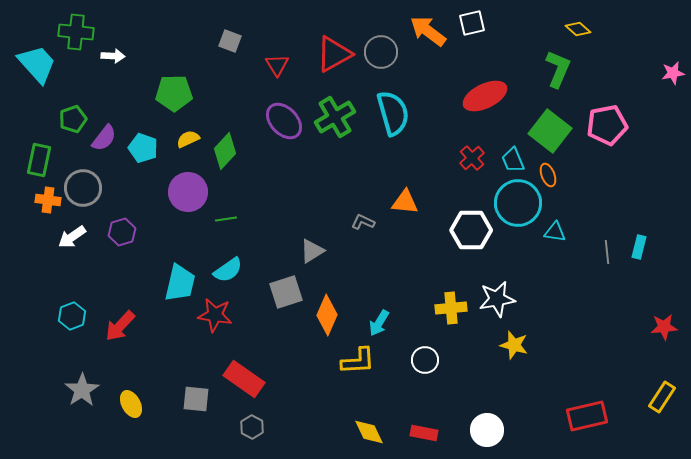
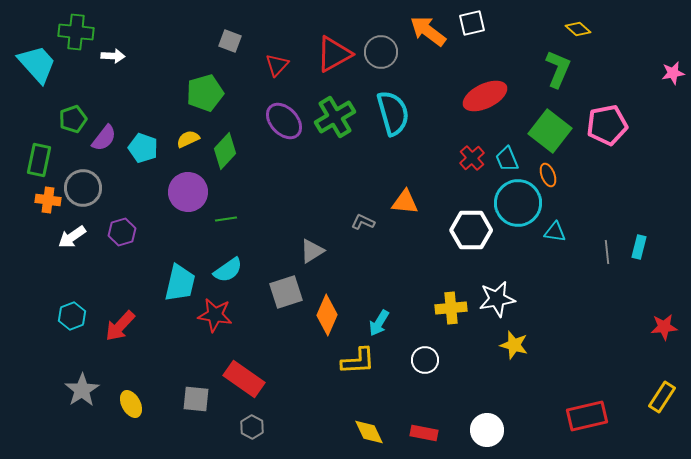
red triangle at (277, 65): rotated 15 degrees clockwise
green pentagon at (174, 93): moved 31 px right; rotated 15 degrees counterclockwise
cyan trapezoid at (513, 160): moved 6 px left, 1 px up
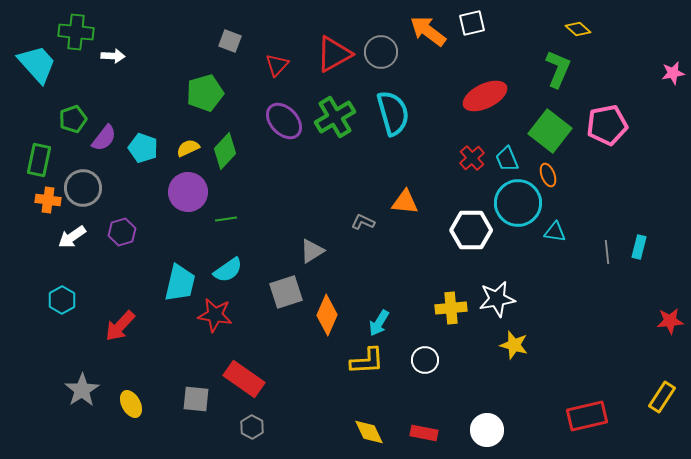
yellow semicircle at (188, 139): moved 9 px down
cyan hexagon at (72, 316): moved 10 px left, 16 px up; rotated 8 degrees counterclockwise
red star at (664, 327): moved 6 px right, 6 px up
yellow L-shape at (358, 361): moved 9 px right
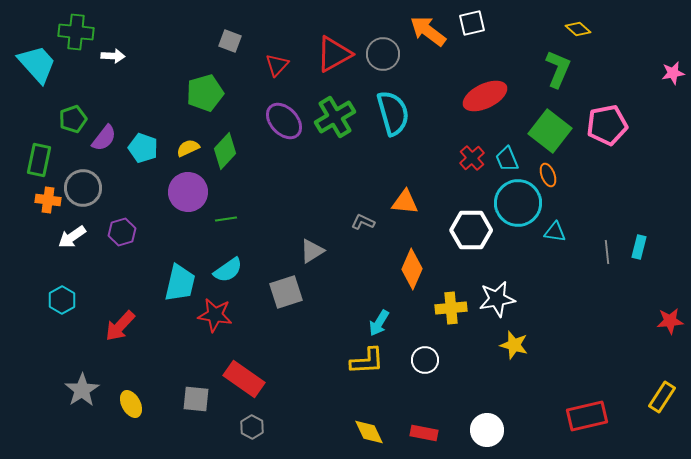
gray circle at (381, 52): moved 2 px right, 2 px down
orange diamond at (327, 315): moved 85 px right, 46 px up
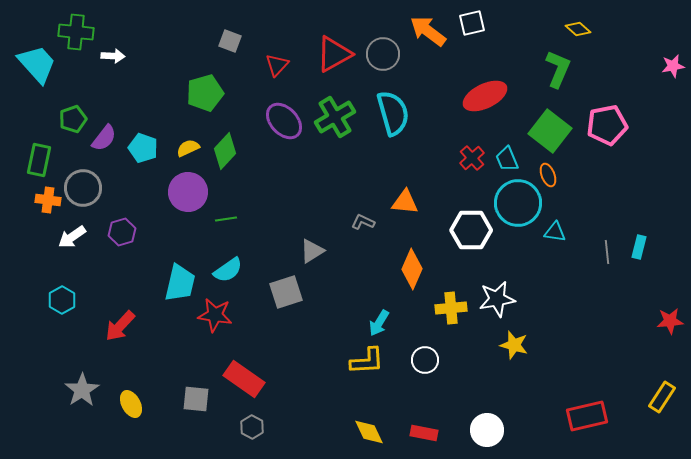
pink star at (673, 73): moved 7 px up
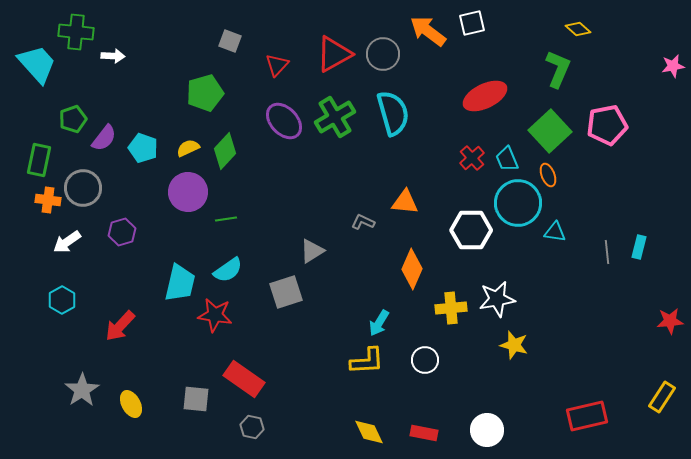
green square at (550, 131): rotated 9 degrees clockwise
white arrow at (72, 237): moved 5 px left, 5 px down
gray hexagon at (252, 427): rotated 15 degrees counterclockwise
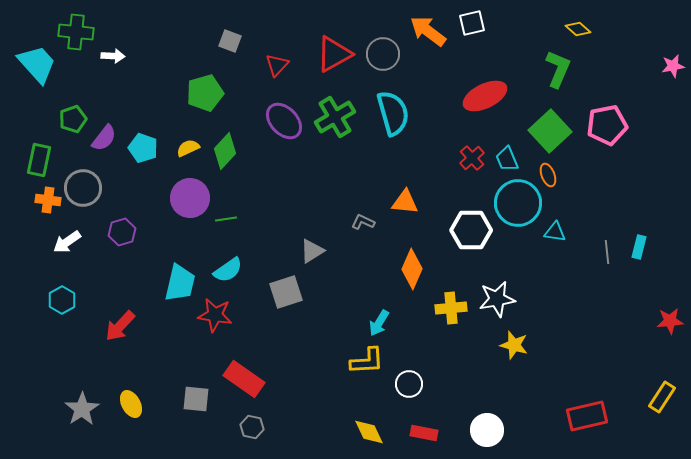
purple circle at (188, 192): moved 2 px right, 6 px down
white circle at (425, 360): moved 16 px left, 24 px down
gray star at (82, 390): moved 19 px down
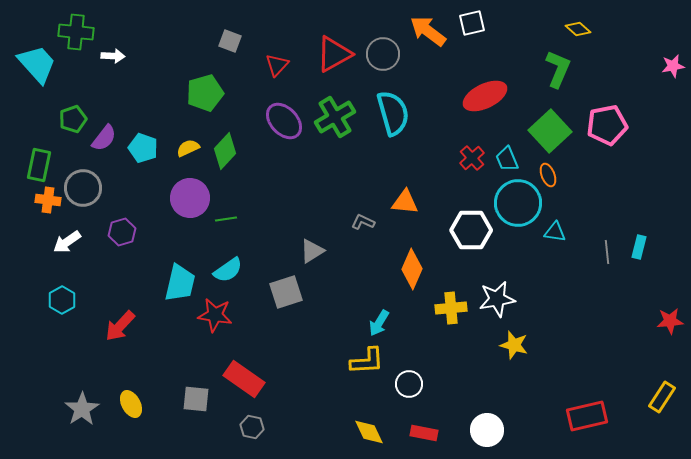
green rectangle at (39, 160): moved 5 px down
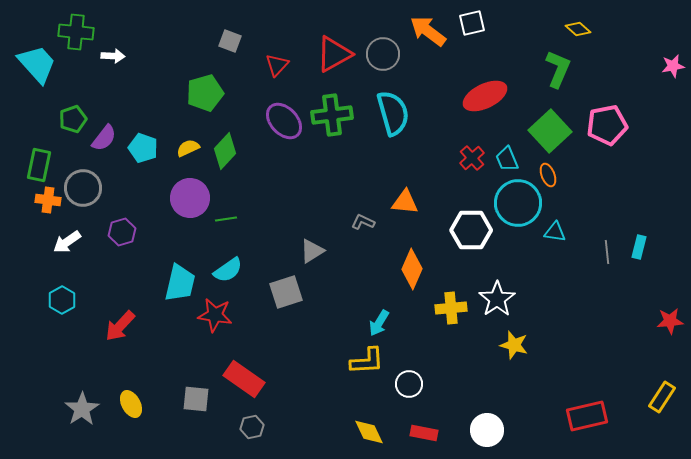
green cross at (335, 117): moved 3 px left, 2 px up; rotated 24 degrees clockwise
white star at (497, 299): rotated 24 degrees counterclockwise
gray hexagon at (252, 427): rotated 25 degrees counterclockwise
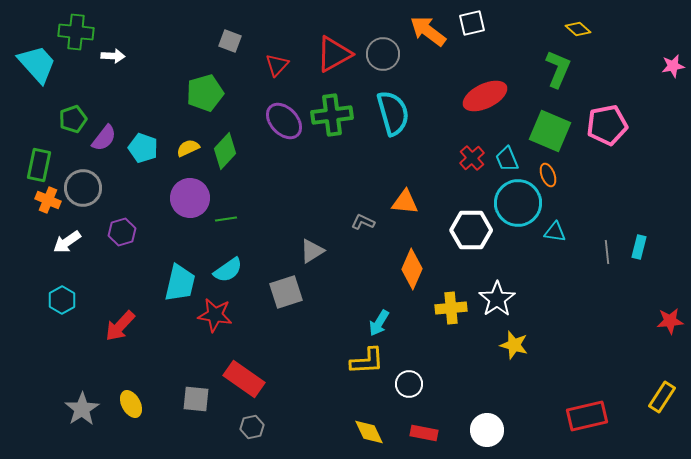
green square at (550, 131): rotated 24 degrees counterclockwise
orange cross at (48, 200): rotated 15 degrees clockwise
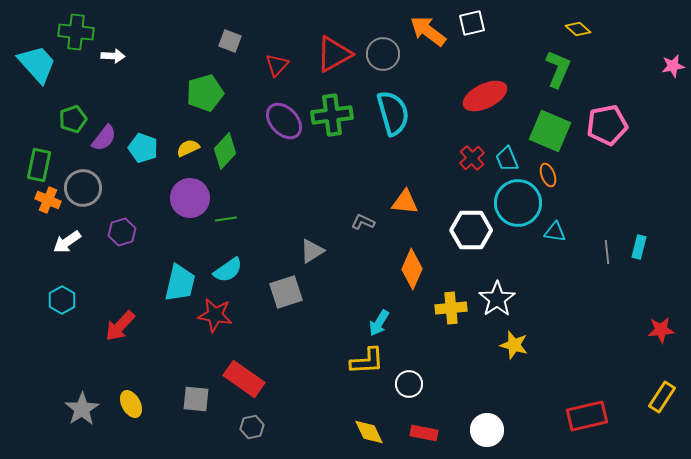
red star at (670, 321): moved 9 px left, 9 px down
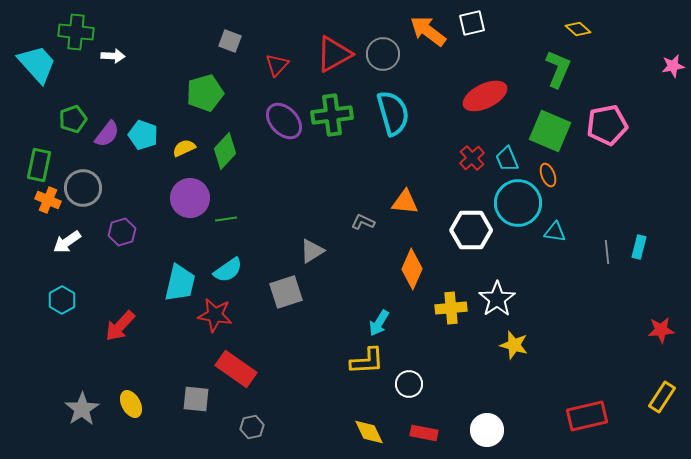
purple semicircle at (104, 138): moved 3 px right, 4 px up
cyan pentagon at (143, 148): moved 13 px up
yellow semicircle at (188, 148): moved 4 px left
red rectangle at (244, 379): moved 8 px left, 10 px up
